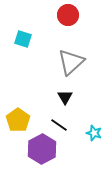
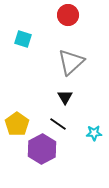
yellow pentagon: moved 1 px left, 4 px down
black line: moved 1 px left, 1 px up
cyan star: rotated 21 degrees counterclockwise
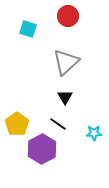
red circle: moved 1 px down
cyan square: moved 5 px right, 10 px up
gray triangle: moved 5 px left
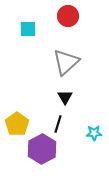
cyan square: rotated 18 degrees counterclockwise
black line: rotated 72 degrees clockwise
